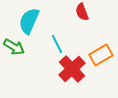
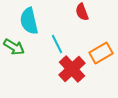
cyan semicircle: rotated 36 degrees counterclockwise
orange rectangle: moved 2 px up
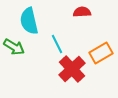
red semicircle: rotated 108 degrees clockwise
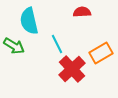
green arrow: moved 1 px up
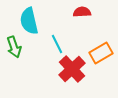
green arrow: moved 1 px down; rotated 40 degrees clockwise
